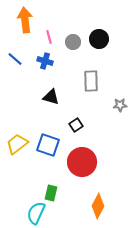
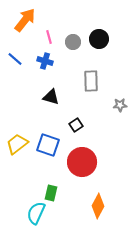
orange arrow: rotated 45 degrees clockwise
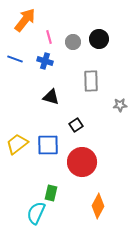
blue line: rotated 21 degrees counterclockwise
blue square: rotated 20 degrees counterclockwise
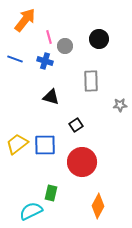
gray circle: moved 8 px left, 4 px down
blue square: moved 3 px left
cyan semicircle: moved 5 px left, 2 px up; rotated 40 degrees clockwise
